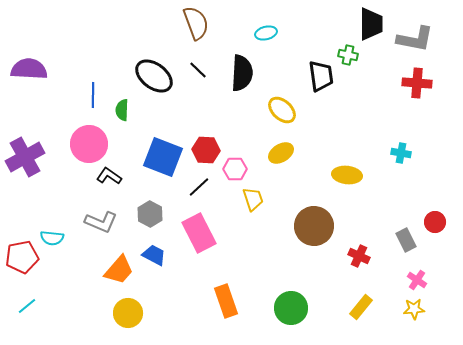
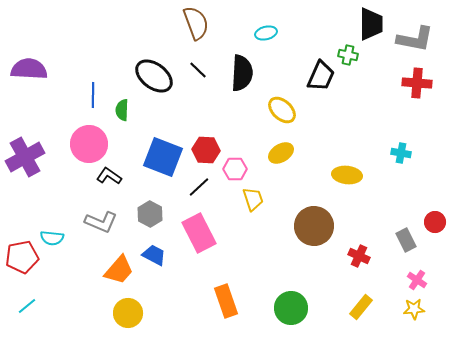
black trapezoid at (321, 76): rotated 32 degrees clockwise
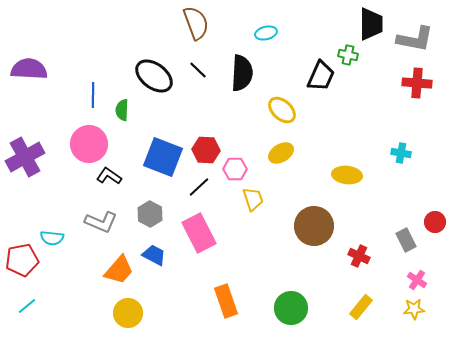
red pentagon at (22, 257): moved 3 px down
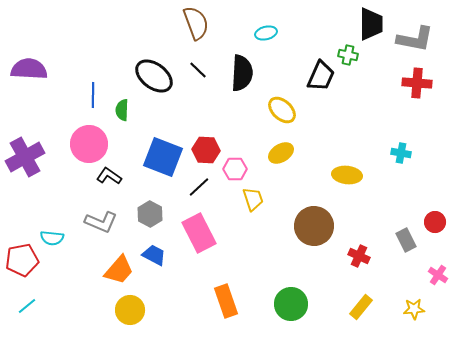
pink cross at (417, 280): moved 21 px right, 5 px up
green circle at (291, 308): moved 4 px up
yellow circle at (128, 313): moved 2 px right, 3 px up
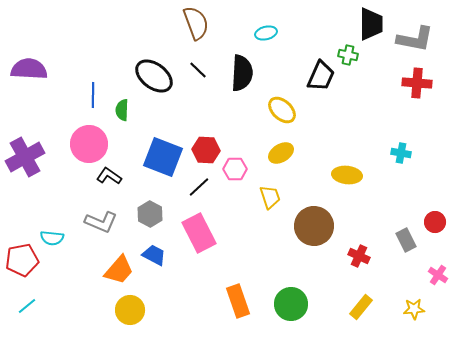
yellow trapezoid at (253, 199): moved 17 px right, 2 px up
orange rectangle at (226, 301): moved 12 px right
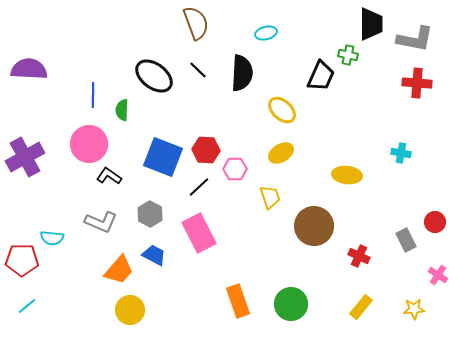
red pentagon at (22, 260): rotated 12 degrees clockwise
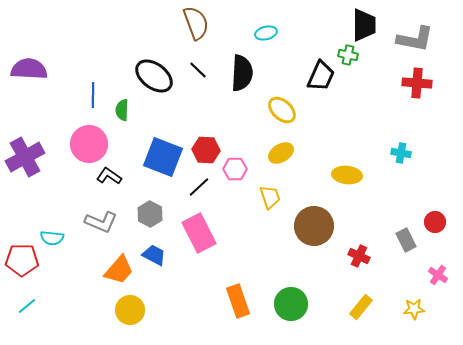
black trapezoid at (371, 24): moved 7 px left, 1 px down
